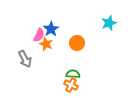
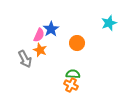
orange star: moved 6 px left, 6 px down
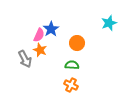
green semicircle: moved 1 px left, 9 px up
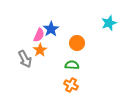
orange star: rotated 16 degrees clockwise
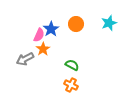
orange circle: moved 1 px left, 19 px up
orange star: moved 3 px right, 1 px up
gray arrow: rotated 90 degrees clockwise
green semicircle: rotated 24 degrees clockwise
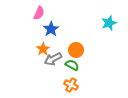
orange circle: moved 26 px down
pink semicircle: moved 22 px up
gray arrow: moved 28 px right
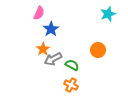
cyan star: moved 1 px left, 9 px up
orange circle: moved 22 px right
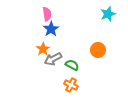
pink semicircle: moved 8 px right, 1 px down; rotated 32 degrees counterclockwise
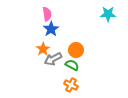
cyan star: rotated 21 degrees clockwise
orange circle: moved 22 px left
